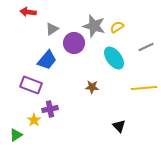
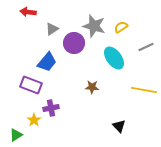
yellow semicircle: moved 4 px right
blue trapezoid: moved 2 px down
yellow line: moved 2 px down; rotated 15 degrees clockwise
purple cross: moved 1 px right, 1 px up
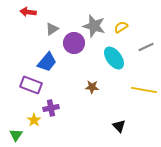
green triangle: rotated 24 degrees counterclockwise
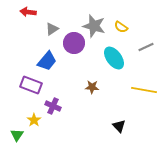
yellow semicircle: rotated 112 degrees counterclockwise
blue trapezoid: moved 1 px up
purple cross: moved 2 px right, 2 px up; rotated 35 degrees clockwise
green triangle: moved 1 px right
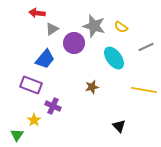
red arrow: moved 9 px right, 1 px down
blue trapezoid: moved 2 px left, 2 px up
brown star: rotated 16 degrees counterclockwise
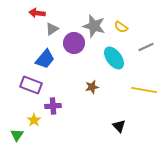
purple cross: rotated 28 degrees counterclockwise
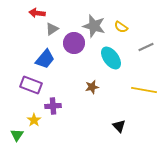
cyan ellipse: moved 3 px left
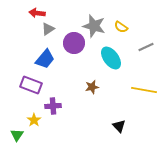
gray triangle: moved 4 px left
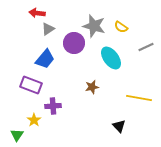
yellow line: moved 5 px left, 8 px down
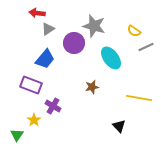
yellow semicircle: moved 13 px right, 4 px down
purple cross: rotated 35 degrees clockwise
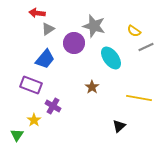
brown star: rotated 24 degrees counterclockwise
black triangle: rotated 32 degrees clockwise
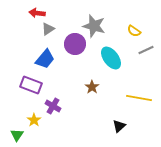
purple circle: moved 1 px right, 1 px down
gray line: moved 3 px down
